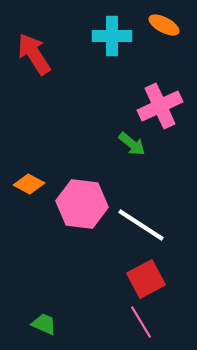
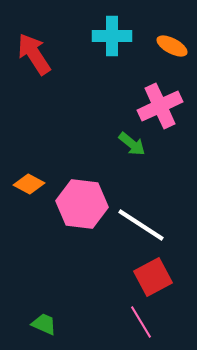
orange ellipse: moved 8 px right, 21 px down
red square: moved 7 px right, 2 px up
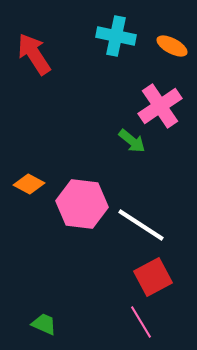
cyan cross: moved 4 px right; rotated 12 degrees clockwise
pink cross: rotated 9 degrees counterclockwise
green arrow: moved 3 px up
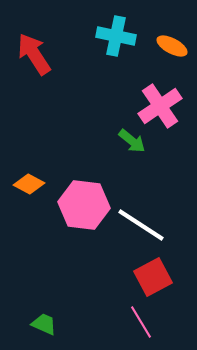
pink hexagon: moved 2 px right, 1 px down
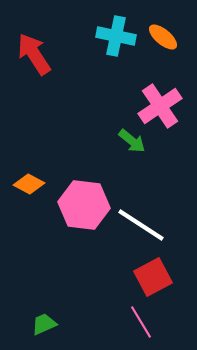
orange ellipse: moved 9 px left, 9 px up; rotated 12 degrees clockwise
green trapezoid: rotated 48 degrees counterclockwise
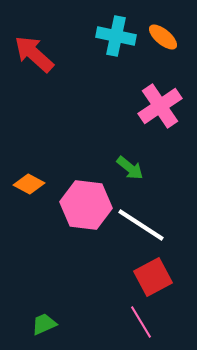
red arrow: rotated 15 degrees counterclockwise
green arrow: moved 2 px left, 27 px down
pink hexagon: moved 2 px right
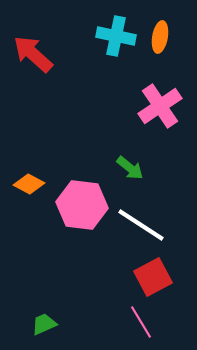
orange ellipse: moved 3 px left; rotated 60 degrees clockwise
red arrow: moved 1 px left
pink hexagon: moved 4 px left
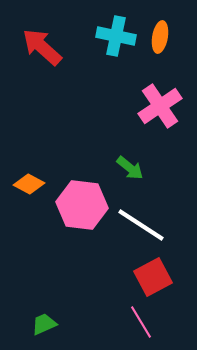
red arrow: moved 9 px right, 7 px up
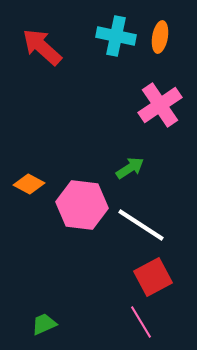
pink cross: moved 1 px up
green arrow: rotated 72 degrees counterclockwise
